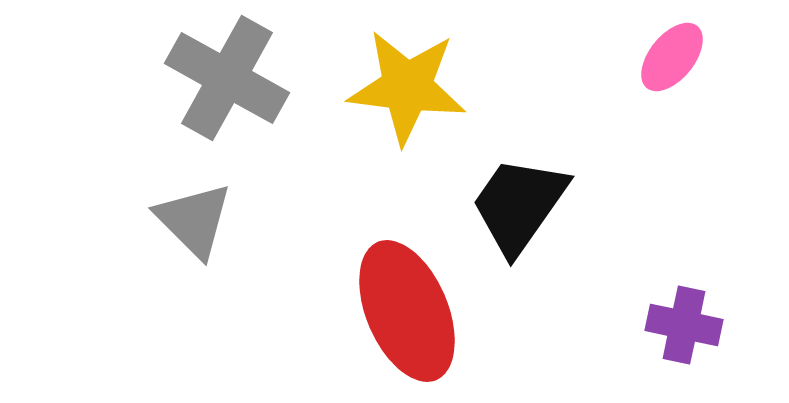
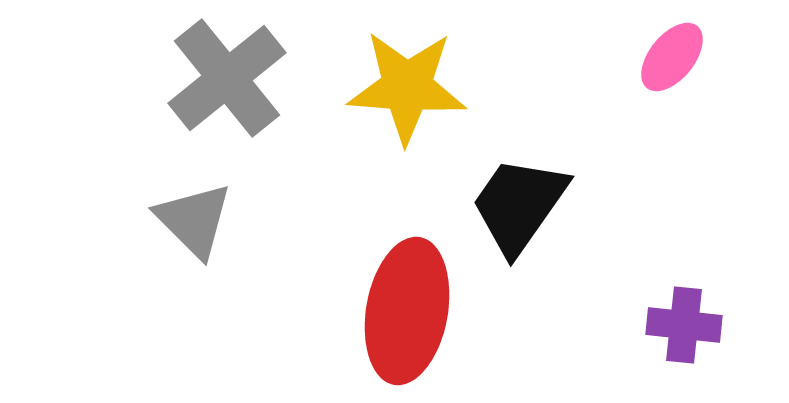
gray cross: rotated 22 degrees clockwise
yellow star: rotated 3 degrees counterclockwise
red ellipse: rotated 33 degrees clockwise
purple cross: rotated 6 degrees counterclockwise
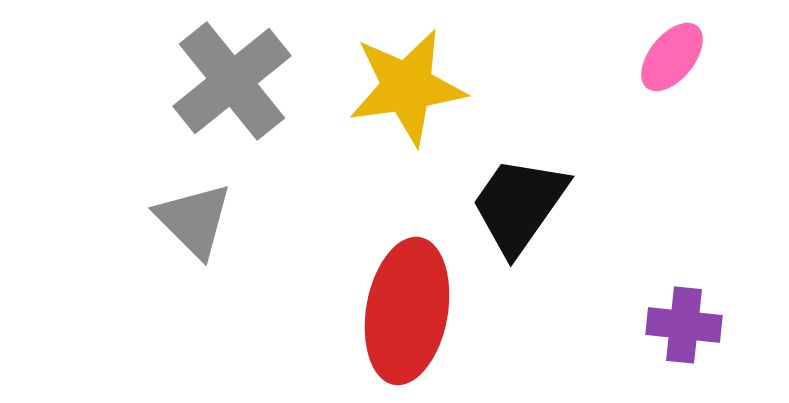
gray cross: moved 5 px right, 3 px down
yellow star: rotated 12 degrees counterclockwise
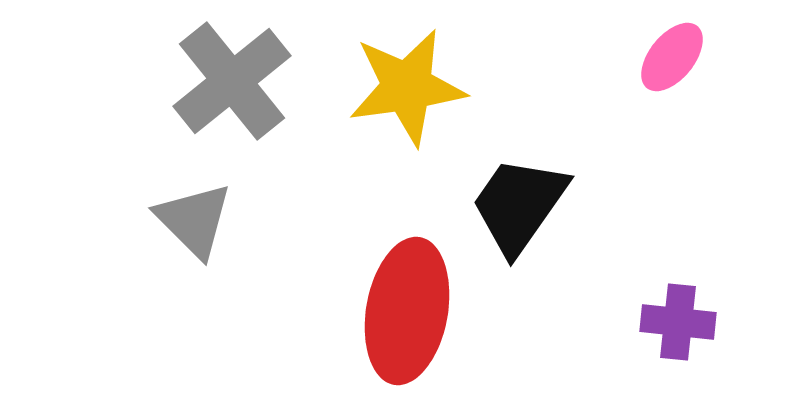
purple cross: moved 6 px left, 3 px up
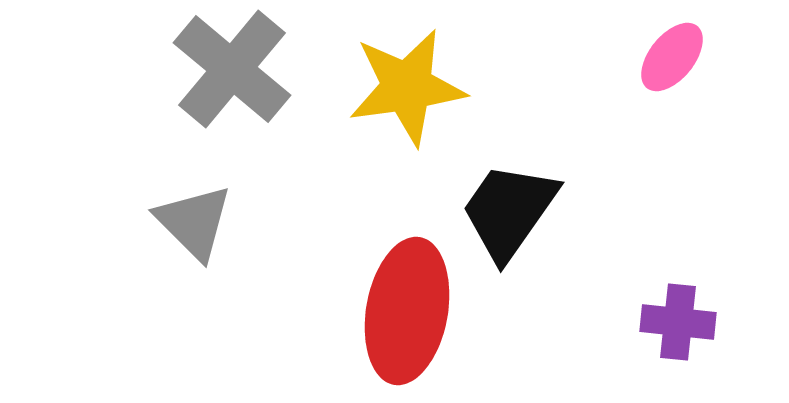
gray cross: moved 12 px up; rotated 11 degrees counterclockwise
black trapezoid: moved 10 px left, 6 px down
gray triangle: moved 2 px down
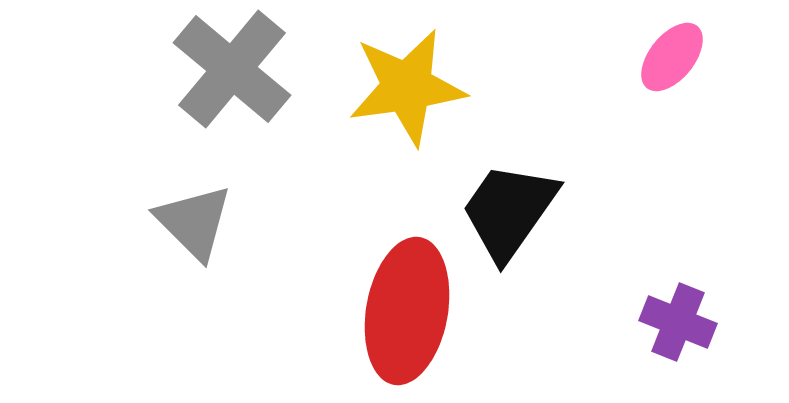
purple cross: rotated 16 degrees clockwise
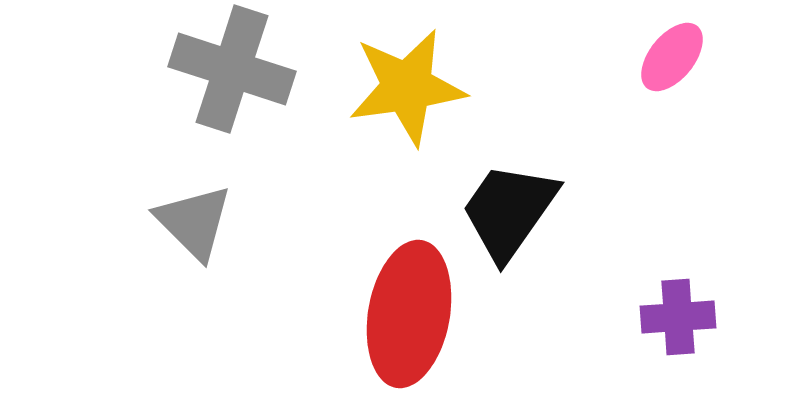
gray cross: rotated 22 degrees counterclockwise
red ellipse: moved 2 px right, 3 px down
purple cross: moved 5 px up; rotated 26 degrees counterclockwise
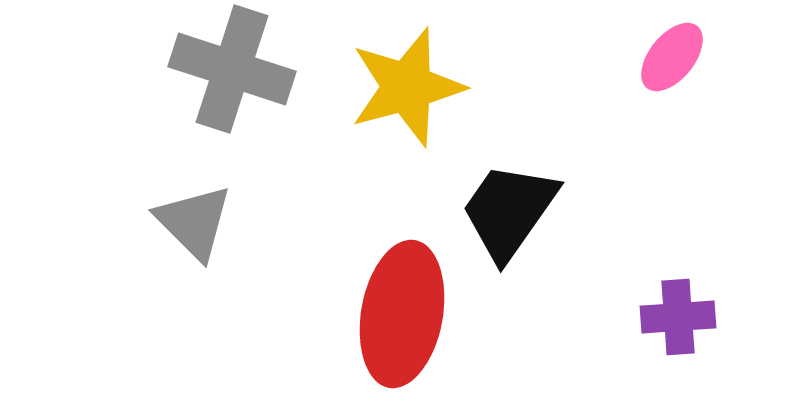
yellow star: rotated 7 degrees counterclockwise
red ellipse: moved 7 px left
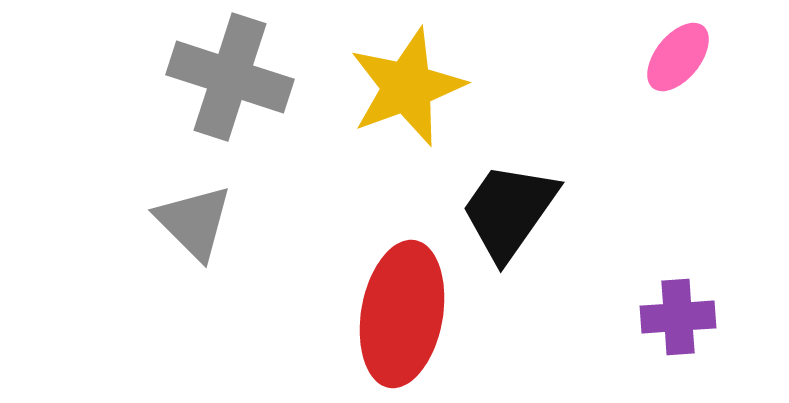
pink ellipse: moved 6 px right
gray cross: moved 2 px left, 8 px down
yellow star: rotated 5 degrees counterclockwise
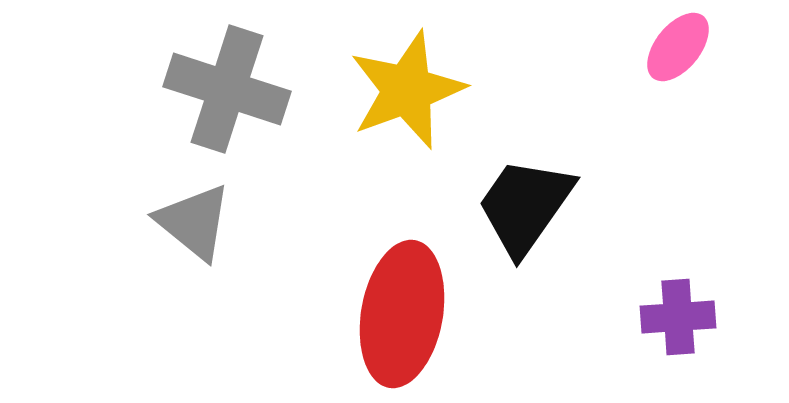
pink ellipse: moved 10 px up
gray cross: moved 3 px left, 12 px down
yellow star: moved 3 px down
black trapezoid: moved 16 px right, 5 px up
gray triangle: rotated 6 degrees counterclockwise
